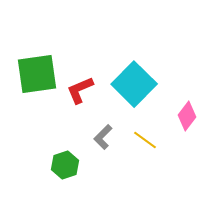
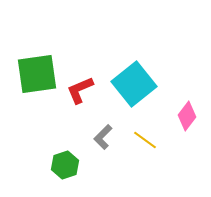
cyan square: rotated 6 degrees clockwise
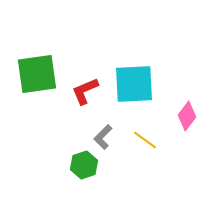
cyan square: rotated 36 degrees clockwise
red L-shape: moved 5 px right, 1 px down
green hexagon: moved 19 px right
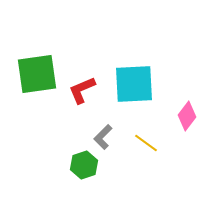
red L-shape: moved 3 px left, 1 px up
yellow line: moved 1 px right, 3 px down
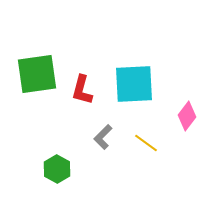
red L-shape: rotated 52 degrees counterclockwise
green hexagon: moved 27 px left, 4 px down; rotated 12 degrees counterclockwise
